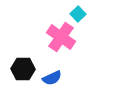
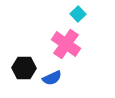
pink cross: moved 5 px right, 7 px down
black hexagon: moved 1 px right, 1 px up
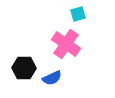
cyan square: rotated 28 degrees clockwise
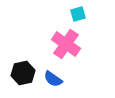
black hexagon: moved 1 px left, 5 px down; rotated 15 degrees counterclockwise
blue semicircle: moved 1 px right, 1 px down; rotated 60 degrees clockwise
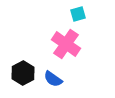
black hexagon: rotated 15 degrees counterclockwise
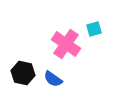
cyan square: moved 16 px right, 15 px down
black hexagon: rotated 20 degrees counterclockwise
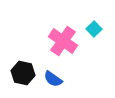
cyan square: rotated 28 degrees counterclockwise
pink cross: moved 3 px left, 3 px up
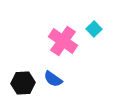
black hexagon: moved 10 px down; rotated 15 degrees counterclockwise
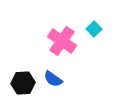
pink cross: moved 1 px left
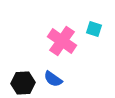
cyan square: rotated 28 degrees counterclockwise
